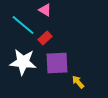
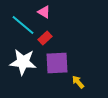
pink triangle: moved 1 px left, 2 px down
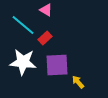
pink triangle: moved 2 px right, 2 px up
purple square: moved 2 px down
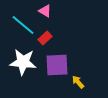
pink triangle: moved 1 px left, 1 px down
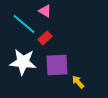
cyan line: moved 1 px right, 1 px up
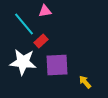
pink triangle: rotated 40 degrees counterclockwise
cyan line: rotated 10 degrees clockwise
red rectangle: moved 4 px left, 3 px down
yellow arrow: moved 7 px right
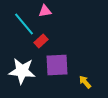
white star: moved 1 px left, 9 px down
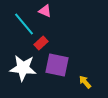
pink triangle: rotated 32 degrees clockwise
red rectangle: moved 2 px down
purple square: rotated 15 degrees clockwise
white star: moved 1 px right, 3 px up
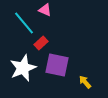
pink triangle: moved 1 px up
cyan line: moved 1 px up
white star: rotated 28 degrees counterclockwise
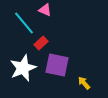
yellow arrow: moved 1 px left, 1 px down
